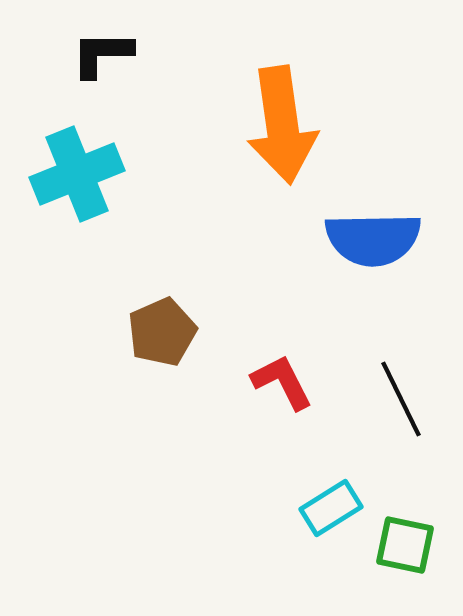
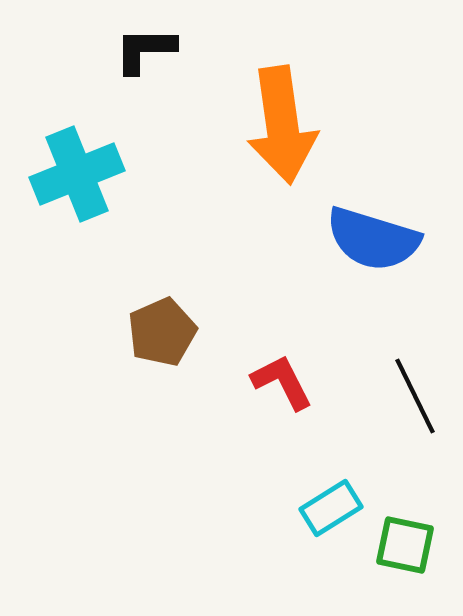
black L-shape: moved 43 px right, 4 px up
blue semicircle: rotated 18 degrees clockwise
black line: moved 14 px right, 3 px up
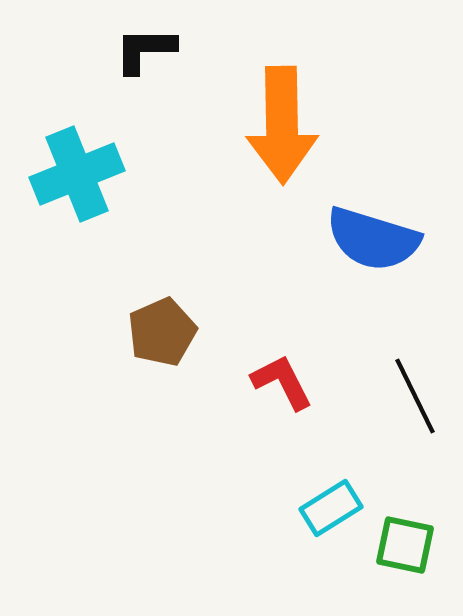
orange arrow: rotated 7 degrees clockwise
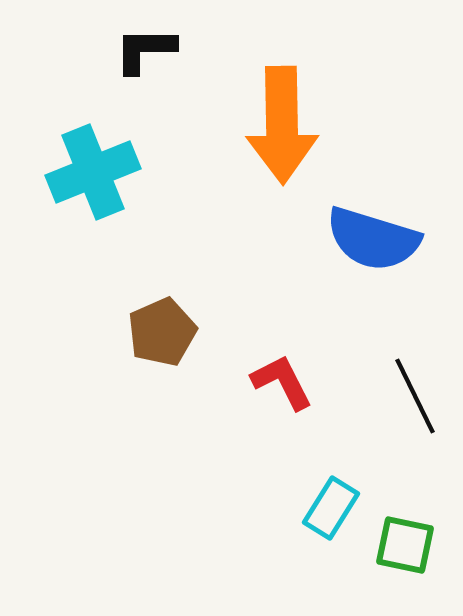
cyan cross: moved 16 px right, 2 px up
cyan rectangle: rotated 26 degrees counterclockwise
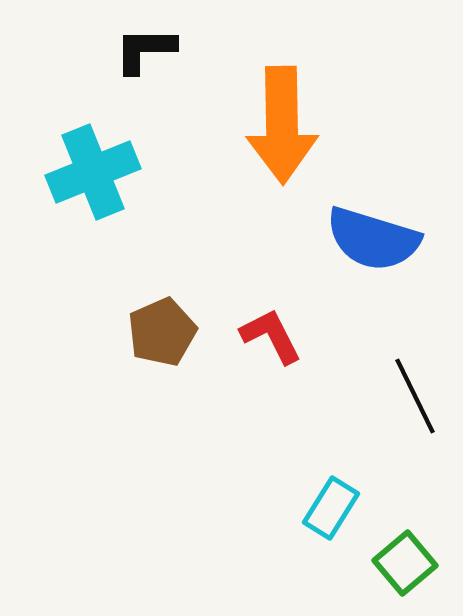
red L-shape: moved 11 px left, 46 px up
green square: moved 18 px down; rotated 38 degrees clockwise
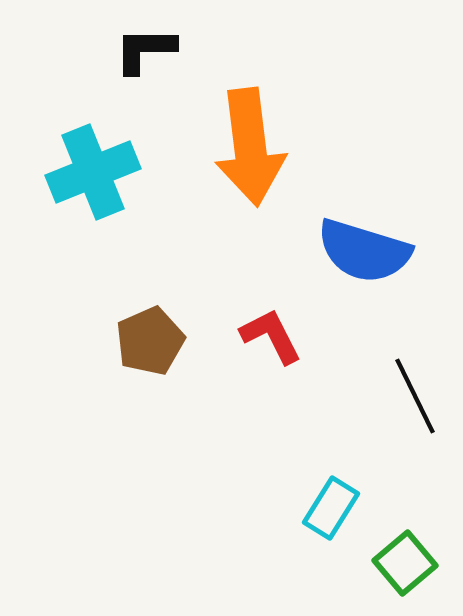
orange arrow: moved 32 px left, 22 px down; rotated 6 degrees counterclockwise
blue semicircle: moved 9 px left, 12 px down
brown pentagon: moved 12 px left, 9 px down
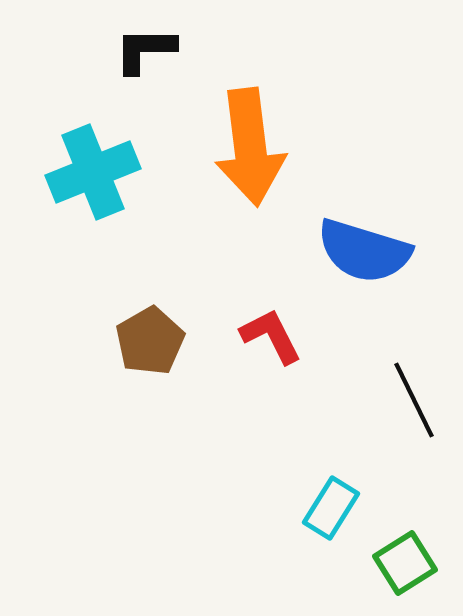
brown pentagon: rotated 6 degrees counterclockwise
black line: moved 1 px left, 4 px down
green square: rotated 8 degrees clockwise
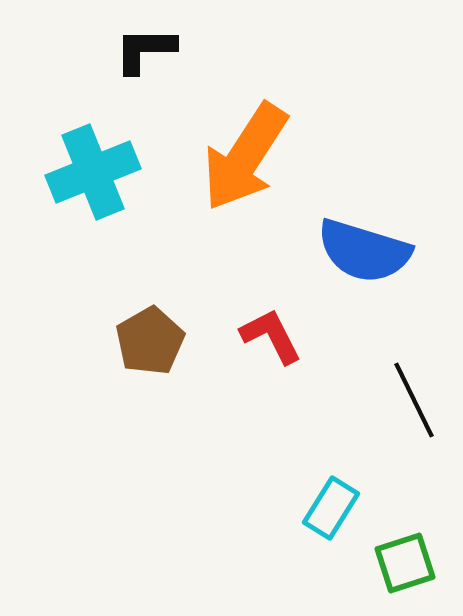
orange arrow: moved 5 px left, 10 px down; rotated 40 degrees clockwise
green square: rotated 14 degrees clockwise
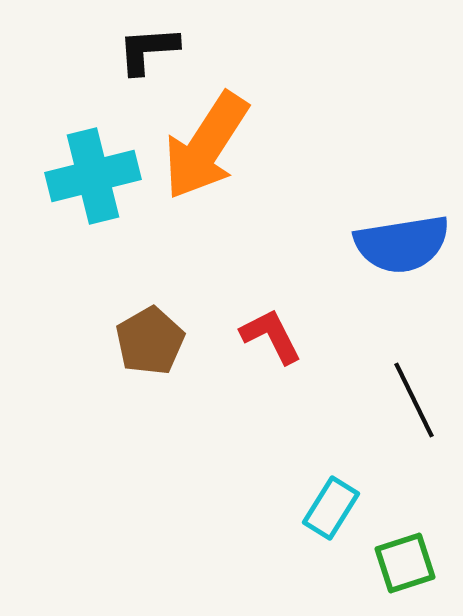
black L-shape: moved 3 px right; rotated 4 degrees counterclockwise
orange arrow: moved 39 px left, 11 px up
cyan cross: moved 4 px down; rotated 8 degrees clockwise
blue semicircle: moved 38 px right, 7 px up; rotated 26 degrees counterclockwise
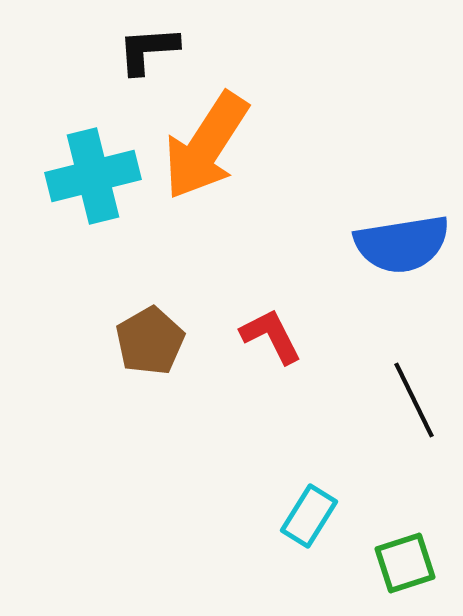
cyan rectangle: moved 22 px left, 8 px down
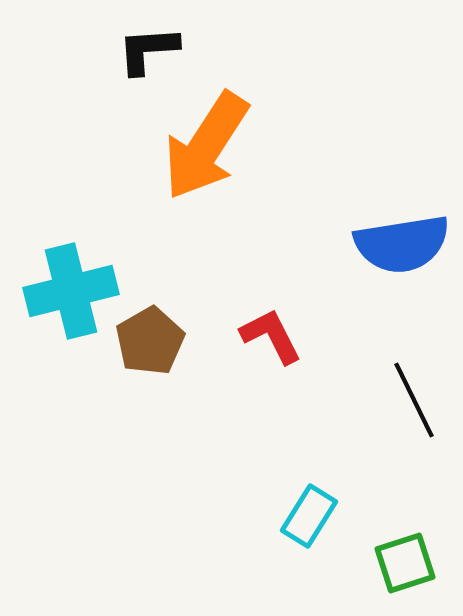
cyan cross: moved 22 px left, 115 px down
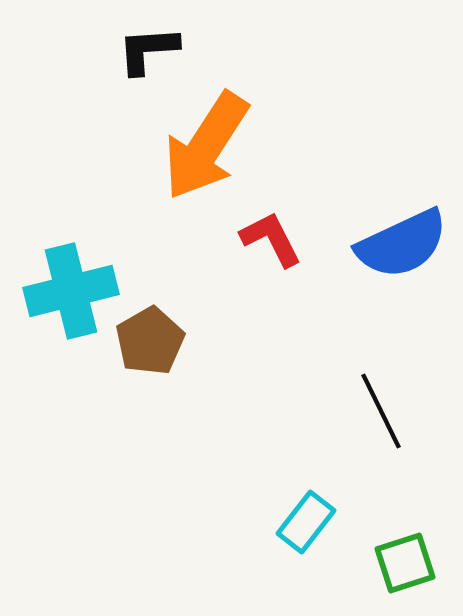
blue semicircle: rotated 16 degrees counterclockwise
red L-shape: moved 97 px up
black line: moved 33 px left, 11 px down
cyan rectangle: moved 3 px left, 6 px down; rotated 6 degrees clockwise
